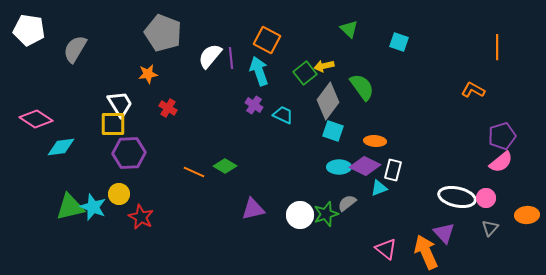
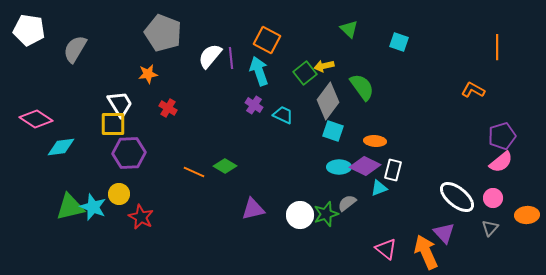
white ellipse at (457, 197): rotated 27 degrees clockwise
pink circle at (486, 198): moved 7 px right
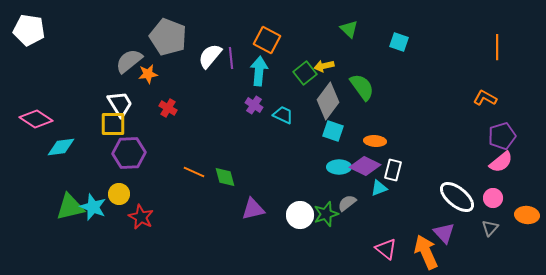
gray pentagon at (163, 33): moved 5 px right, 4 px down
gray semicircle at (75, 49): moved 54 px right, 12 px down; rotated 20 degrees clockwise
cyan arrow at (259, 71): rotated 24 degrees clockwise
orange L-shape at (473, 90): moved 12 px right, 8 px down
green diamond at (225, 166): moved 11 px down; rotated 45 degrees clockwise
orange ellipse at (527, 215): rotated 10 degrees clockwise
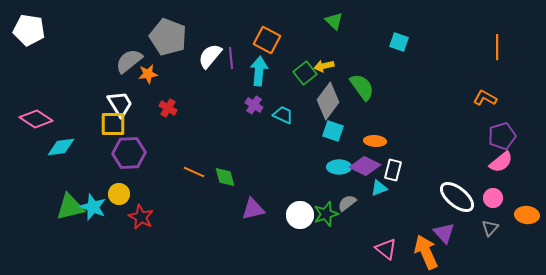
green triangle at (349, 29): moved 15 px left, 8 px up
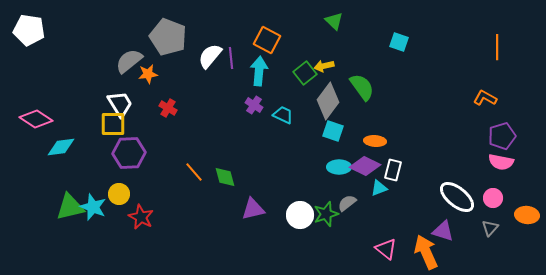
pink semicircle at (501, 162): rotated 50 degrees clockwise
orange line at (194, 172): rotated 25 degrees clockwise
purple triangle at (444, 233): moved 1 px left, 2 px up; rotated 30 degrees counterclockwise
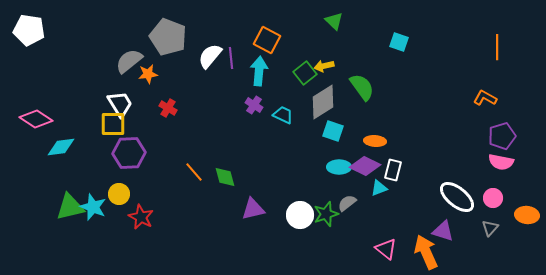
gray diamond at (328, 101): moved 5 px left, 1 px down; rotated 21 degrees clockwise
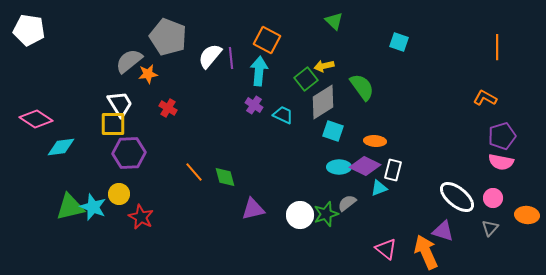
green square at (305, 73): moved 1 px right, 6 px down
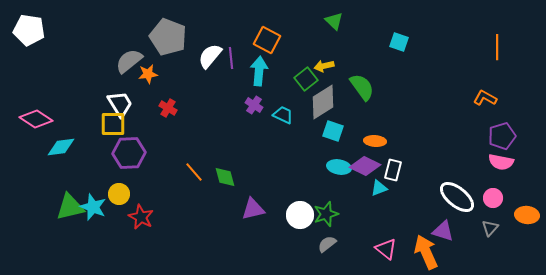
cyan ellipse at (339, 167): rotated 10 degrees clockwise
gray semicircle at (347, 203): moved 20 px left, 41 px down
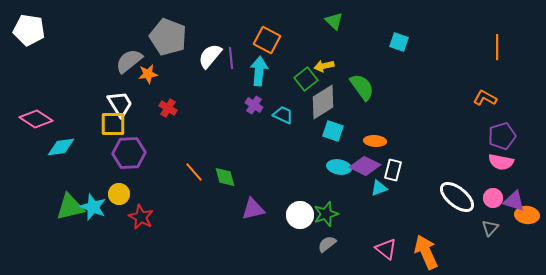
purple triangle at (443, 231): moved 71 px right, 30 px up
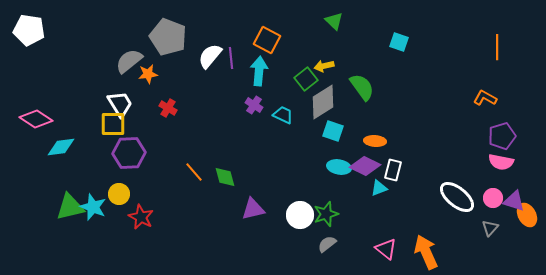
orange ellipse at (527, 215): rotated 55 degrees clockwise
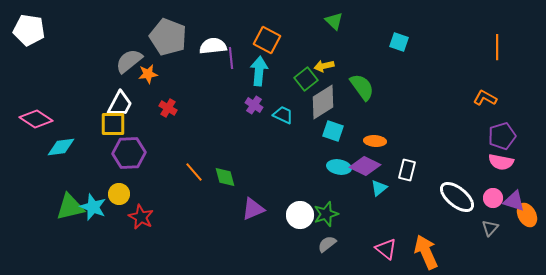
white semicircle at (210, 56): moved 3 px right, 10 px up; rotated 44 degrees clockwise
white trapezoid at (120, 104): rotated 60 degrees clockwise
white rectangle at (393, 170): moved 14 px right
cyan triangle at (379, 188): rotated 18 degrees counterclockwise
purple triangle at (253, 209): rotated 10 degrees counterclockwise
